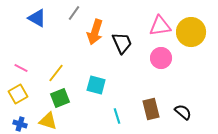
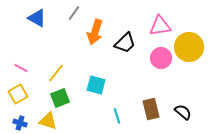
yellow circle: moved 2 px left, 15 px down
black trapezoid: moved 3 px right; rotated 70 degrees clockwise
blue cross: moved 1 px up
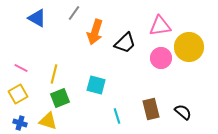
yellow line: moved 2 px left, 1 px down; rotated 24 degrees counterclockwise
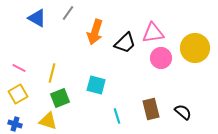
gray line: moved 6 px left
pink triangle: moved 7 px left, 7 px down
yellow circle: moved 6 px right, 1 px down
pink line: moved 2 px left
yellow line: moved 2 px left, 1 px up
blue cross: moved 5 px left, 1 px down
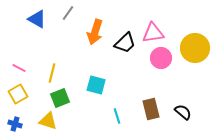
blue triangle: moved 1 px down
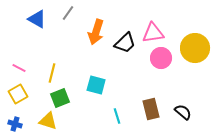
orange arrow: moved 1 px right
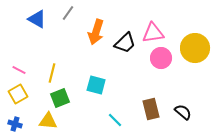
pink line: moved 2 px down
cyan line: moved 2 px left, 4 px down; rotated 28 degrees counterclockwise
yellow triangle: rotated 12 degrees counterclockwise
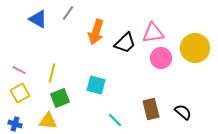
blue triangle: moved 1 px right
yellow square: moved 2 px right, 1 px up
